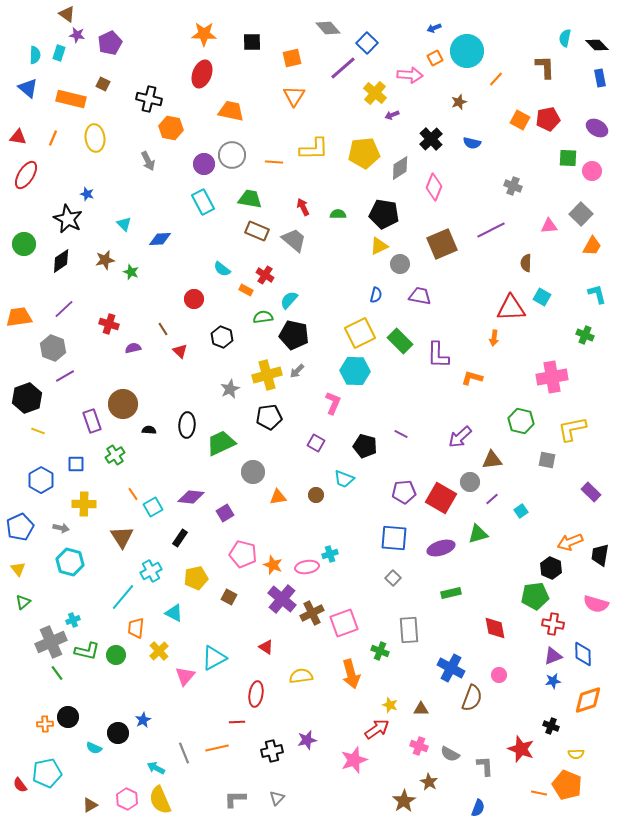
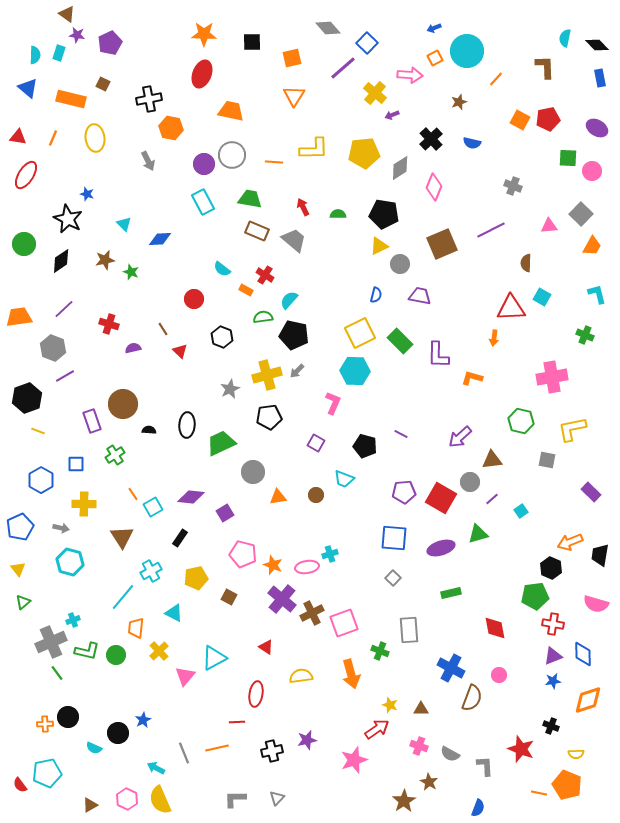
black cross at (149, 99): rotated 25 degrees counterclockwise
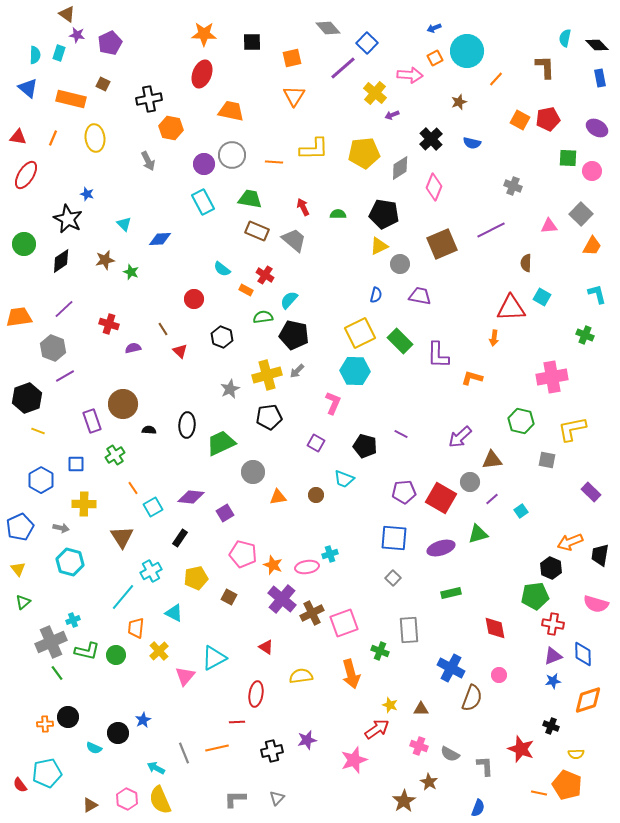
orange line at (133, 494): moved 6 px up
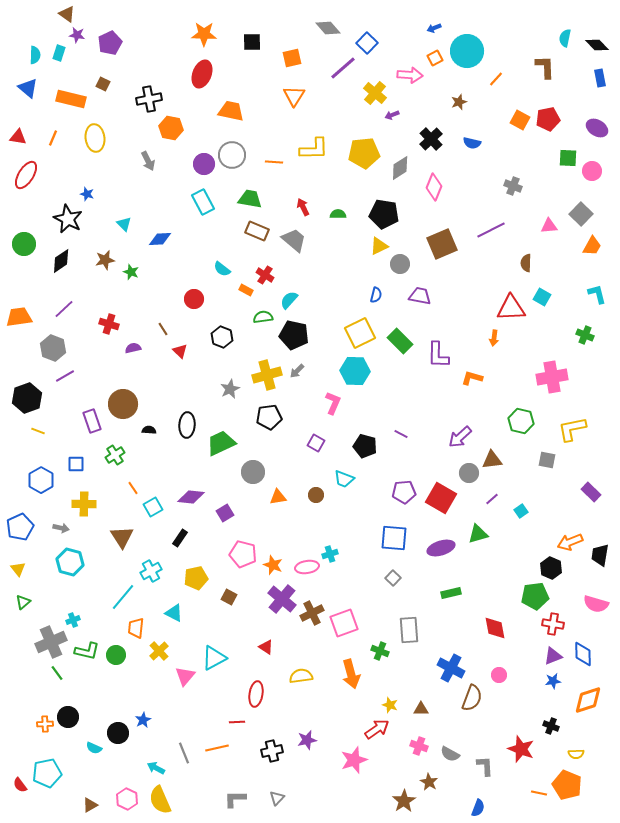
gray circle at (470, 482): moved 1 px left, 9 px up
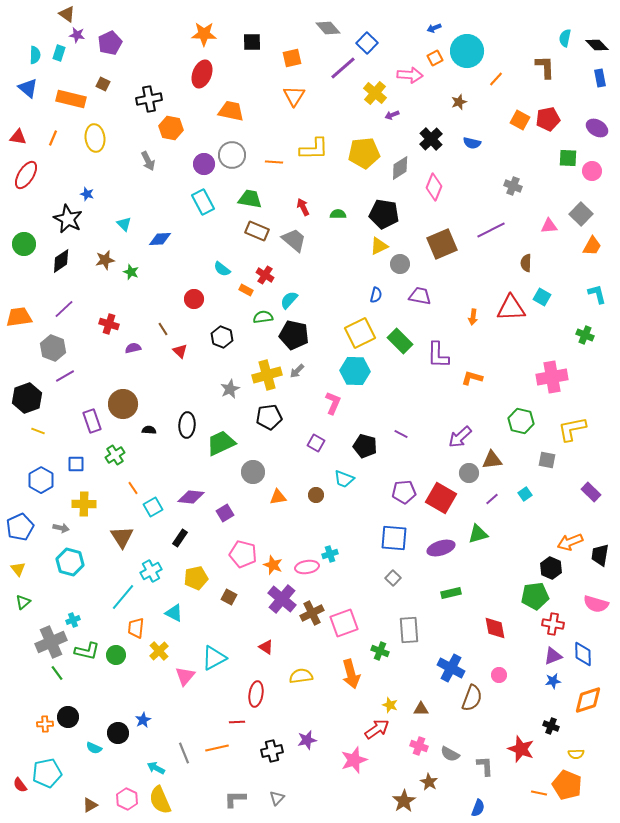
orange arrow at (494, 338): moved 21 px left, 21 px up
cyan square at (521, 511): moved 4 px right, 17 px up
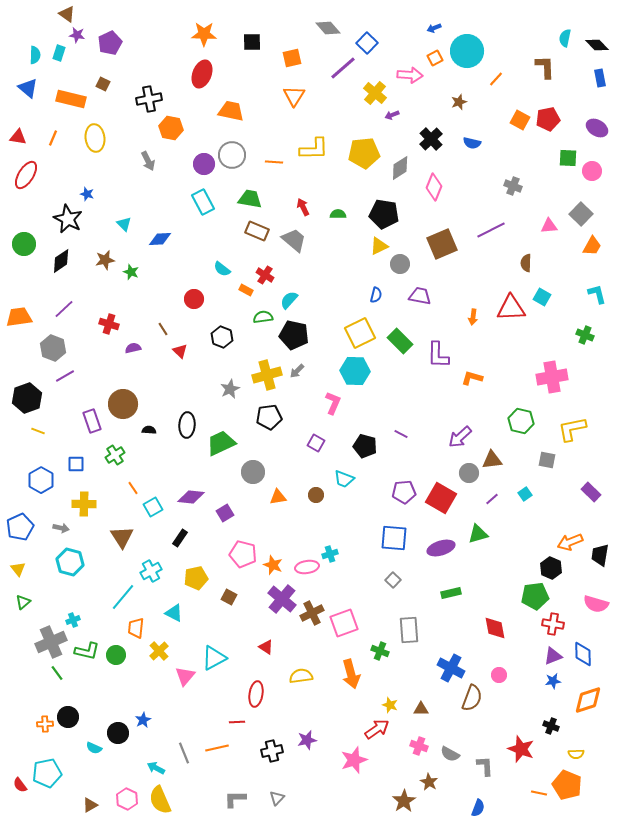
gray square at (393, 578): moved 2 px down
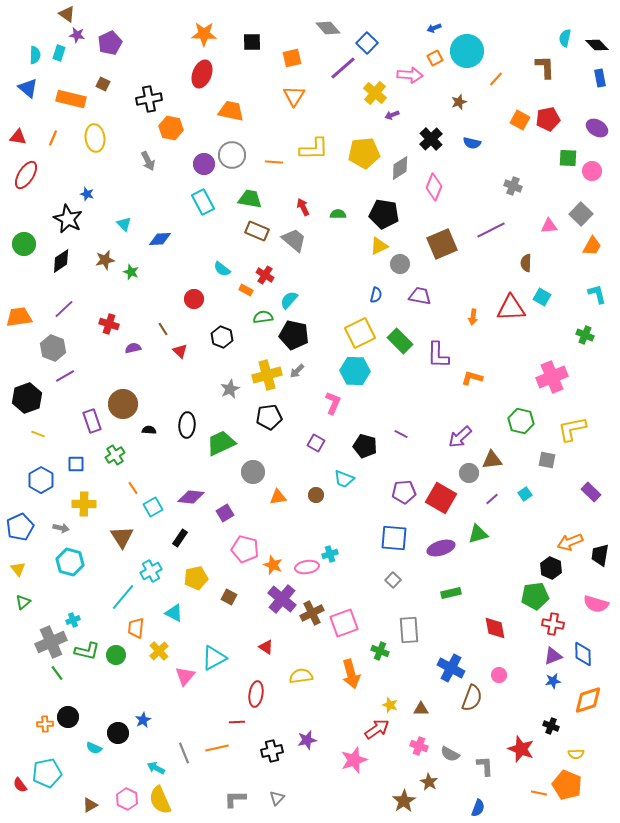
pink cross at (552, 377): rotated 12 degrees counterclockwise
yellow line at (38, 431): moved 3 px down
pink pentagon at (243, 554): moved 2 px right, 5 px up
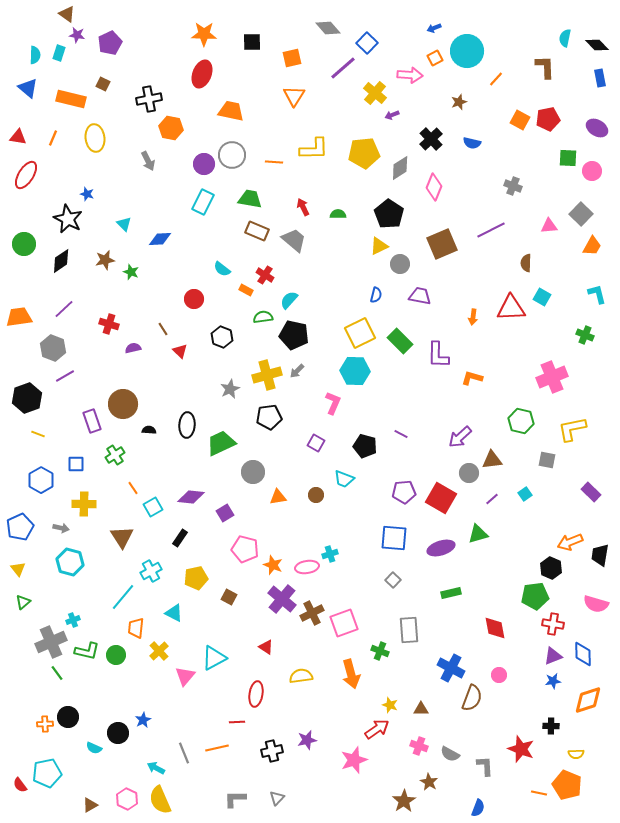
cyan rectangle at (203, 202): rotated 55 degrees clockwise
black pentagon at (384, 214): moved 5 px right; rotated 24 degrees clockwise
black cross at (551, 726): rotated 21 degrees counterclockwise
